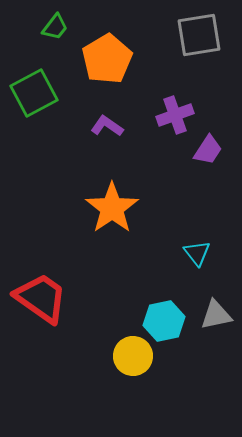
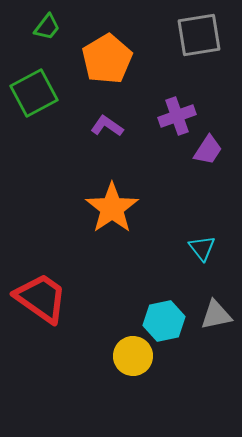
green trapezoid: moved 8 px left
purple cross: moved 2 px right, 1 px down
cyan triangle: moved 5 px right, 5 px up
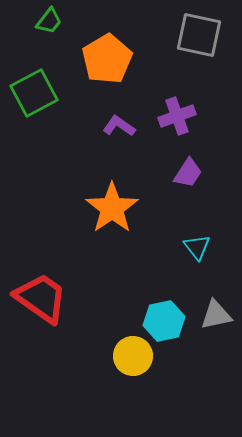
green trapezoid: moved 2 px right, 6 px up
gray square: rotated 21 degrees clockwise
purple L-shape: moved 12 px right
purple trapezoid: moved 20 px left, 23 px down
cyan triangle: moved 5 px left, 1 px up
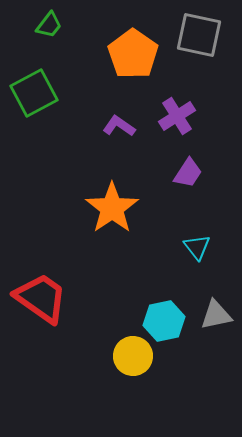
green trapezoid: moved 4 px down
orange pentagon: moved 26 px right, 5 px up; rotated 6 degrees counterclockwise
purple cross: rotated 12 degrees counterclockwise
